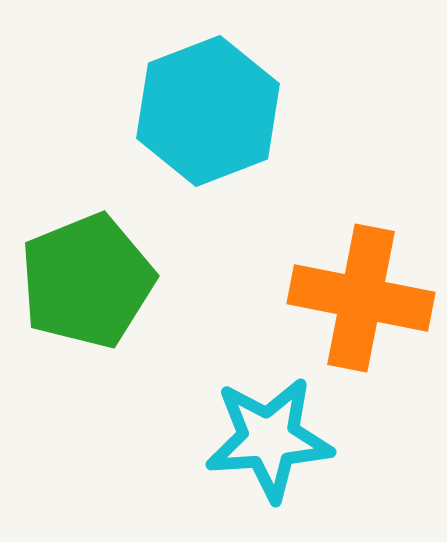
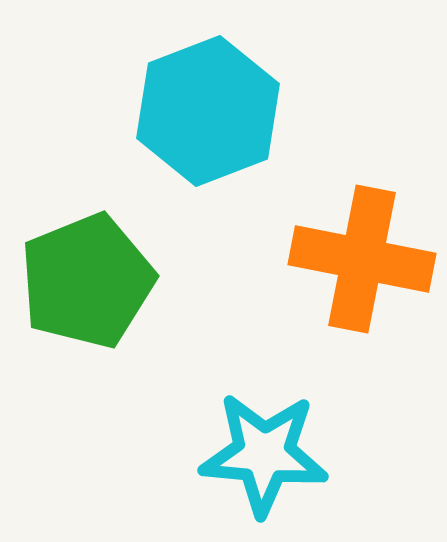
orange cross: moved 1 px right, 39 px up
cyan star: moved 5 px left, 15 px down; rotated 9 degrees clockwise
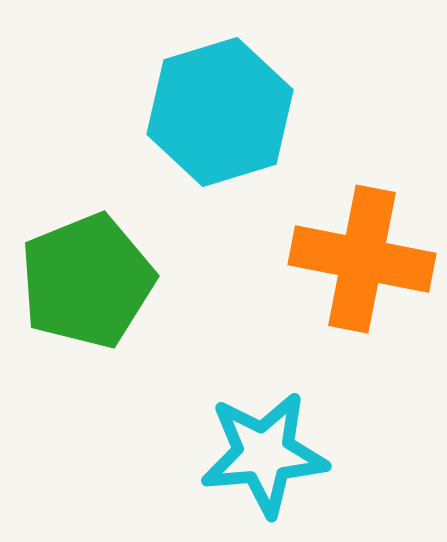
cyan hexagon: moved 12 px right, 1 px down; rotated 4 degrees clockwise
cyan star: rotated 10 degrees counterclockwise
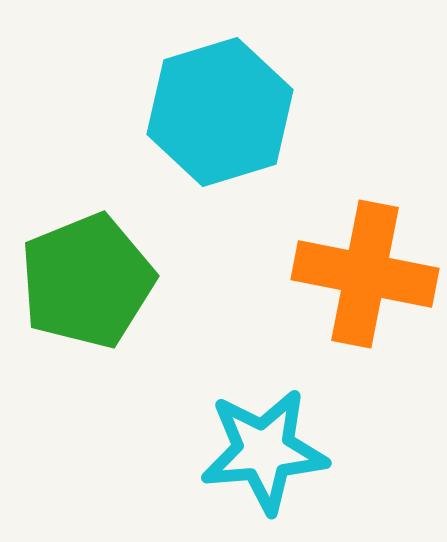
orange cross: moved 3 px right, 15 px down
cyan star: moved 3 px up
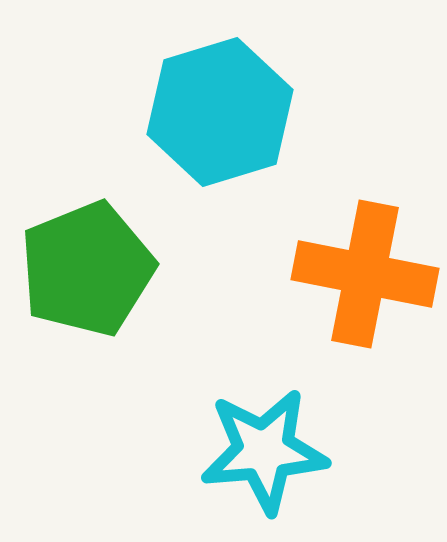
green pentagon: moved 12 px up
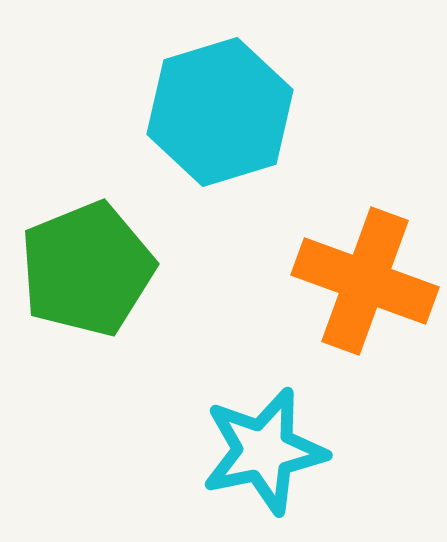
orange cross: moved 7 px down; rotated 9 degrees clockwise
cyan star: rotated 7 degrees counterclockwise
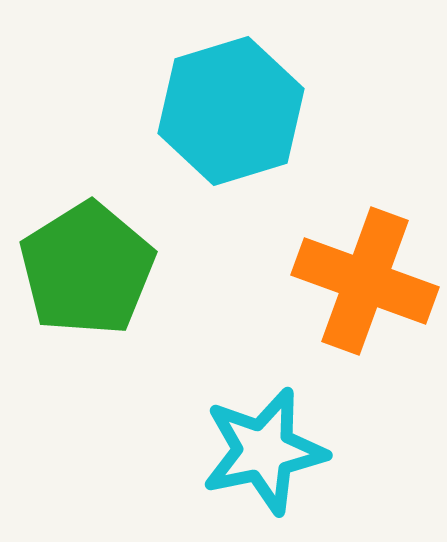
cyan hexagon: moved 11 px right, 1 px up
green pentagon: rotated 10 degrees counterclockwise
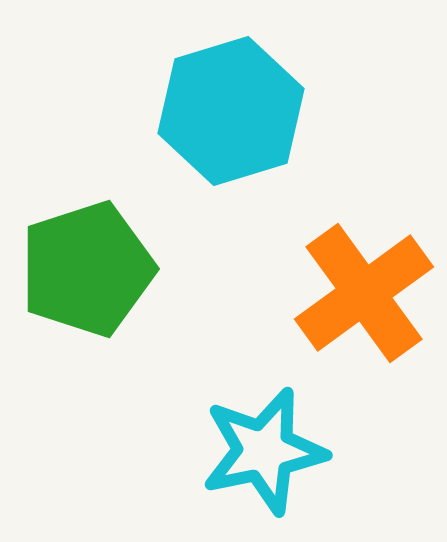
green pentagon: rotated 14 degrees clockwise
orange cross: moved 1 px left, 12 px down; rotated 34 degrees clockwise
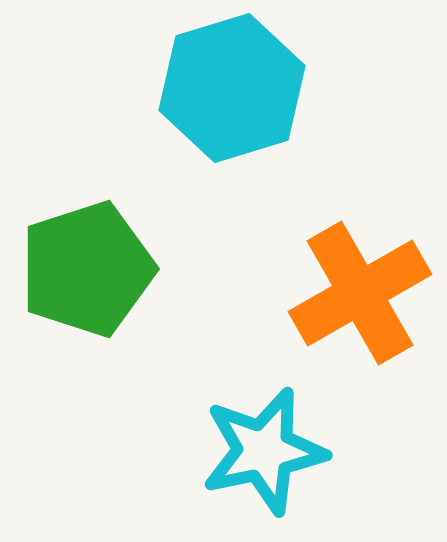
cyan hexagon: moved 1 px right, 23 px up
orange cross: moved 4 px left; rotated 6 degrees clockwise
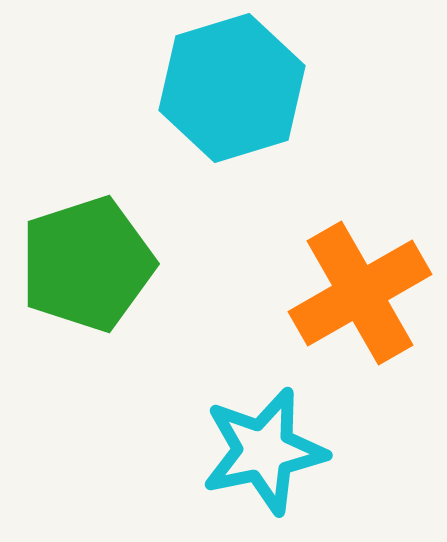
green pentagon: moved 5 px up
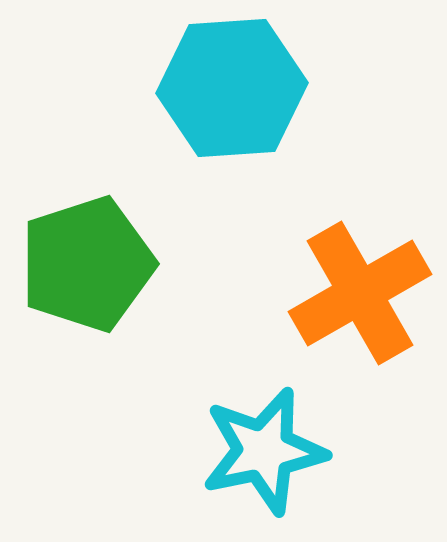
cyan hexagon: rotated 13 degrees clockwise
